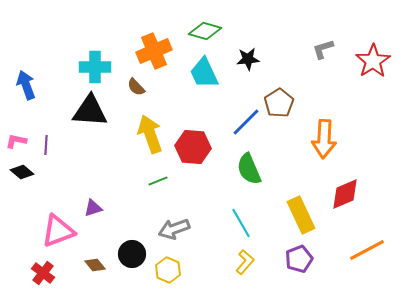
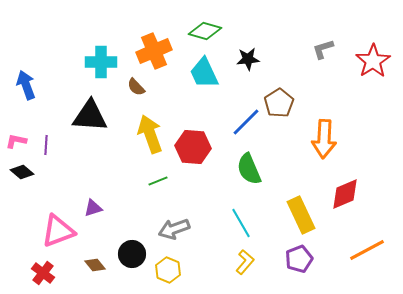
cyan cross: moved 6 px right, 5 px up
black triangle: moved 5 px down
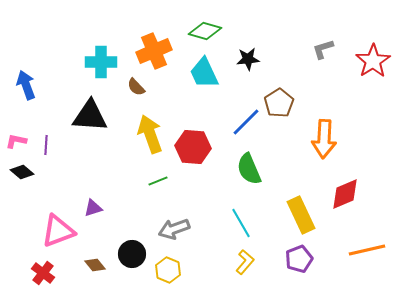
orange line: rotated 15 degrees clockwise
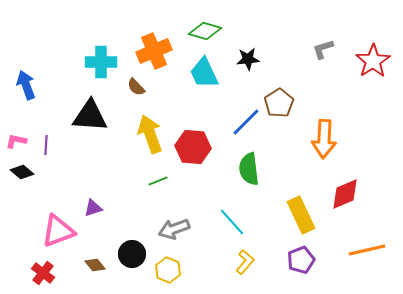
green semicircle: rotated 16 degrees clockwise
cyan line: moved 9 px left, 1 px up; rotated 12 degrees counterclockwise
purple pentagon: moved 2 px right, 1 px down
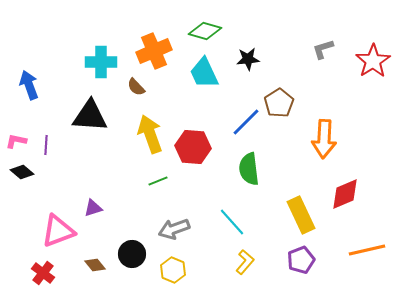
blue arrow: moved 3 px right
yellow hexagon: moved 5 px right
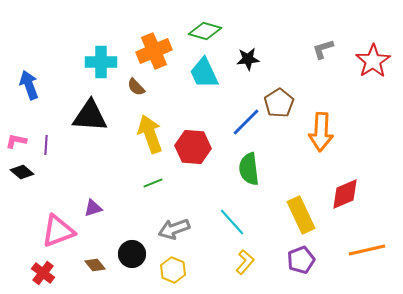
orange arrow: moved 3 px left, 7 px up
green line: moved 5 px left, 2 px down
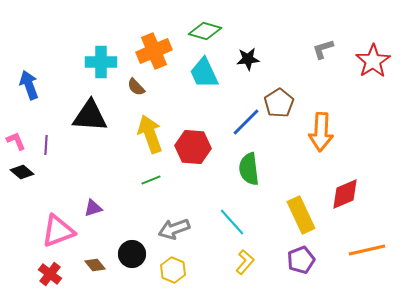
pink L-shape: rotated 55 degrees clockwise
green line: moved 2 px left, 3 px up
red cross: moved 7 px right, 1 px down
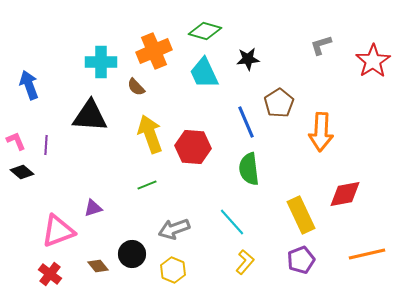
gray L-shape: moved 2 px left, 4 px up
blue line: rotated 68 degrees counterclockwise
green line: moved 4 px left, 5 px down
red diamond: rotated 12 degrees clockwise
orange line: moved 4 px down
brown diamond: moved 3 px right, 1 px down
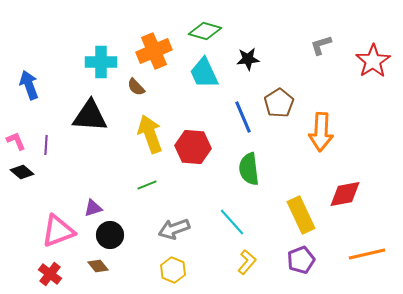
blue line: moved 3 px left, 5 px up
black circle: moved 22 px left, 19 px up
yellow L-shape: moved 2 px right
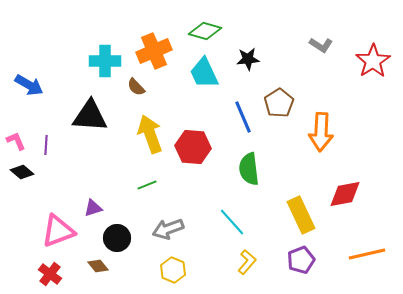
gray L-shape: rotated 130 degrees counterclockwise
cyan cross: moved 4 px right, 1 px up
blue arrow: rotated 140 degrees clockwise
gray arrow: moved 6 px left
black circle: moved 7 px right, 3 px down
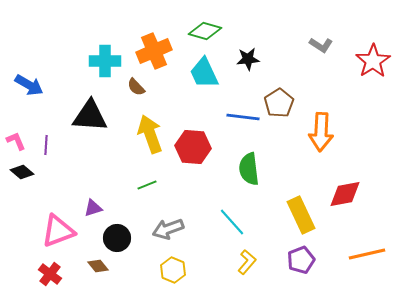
blue line: rotated 60 degrees counterclockwise
